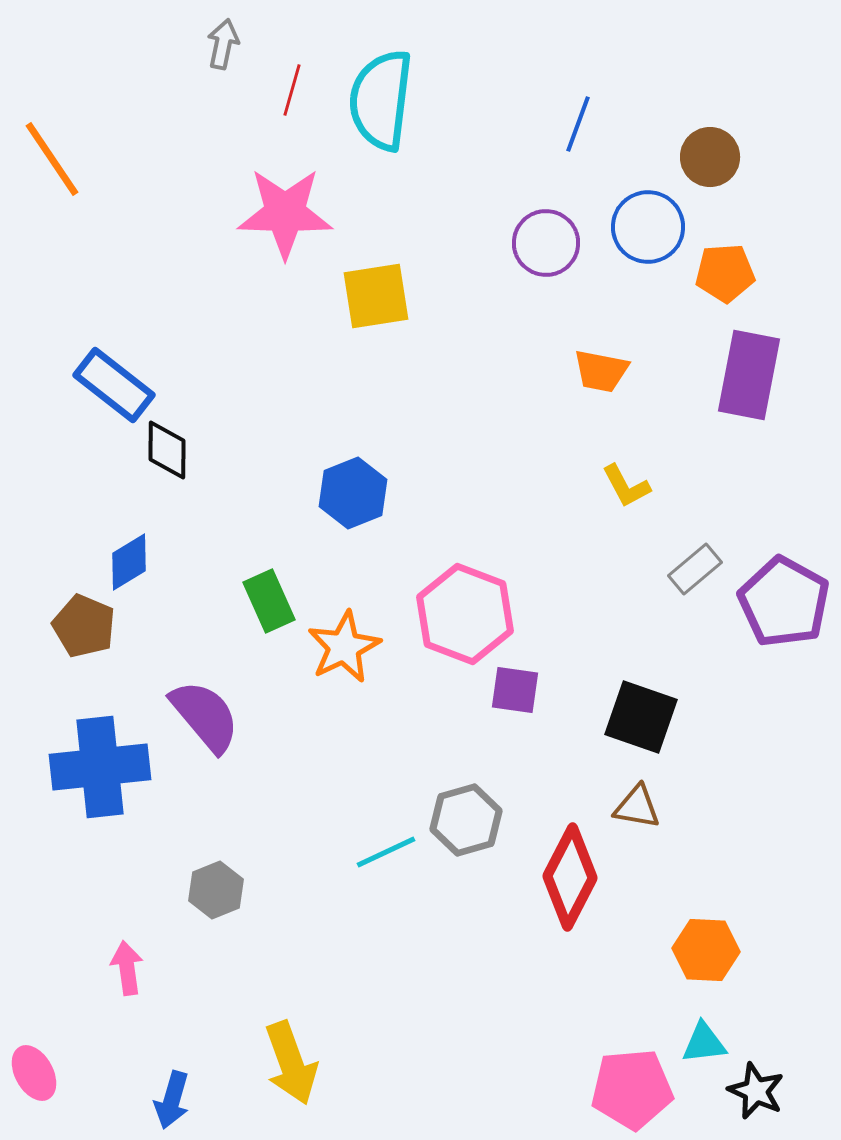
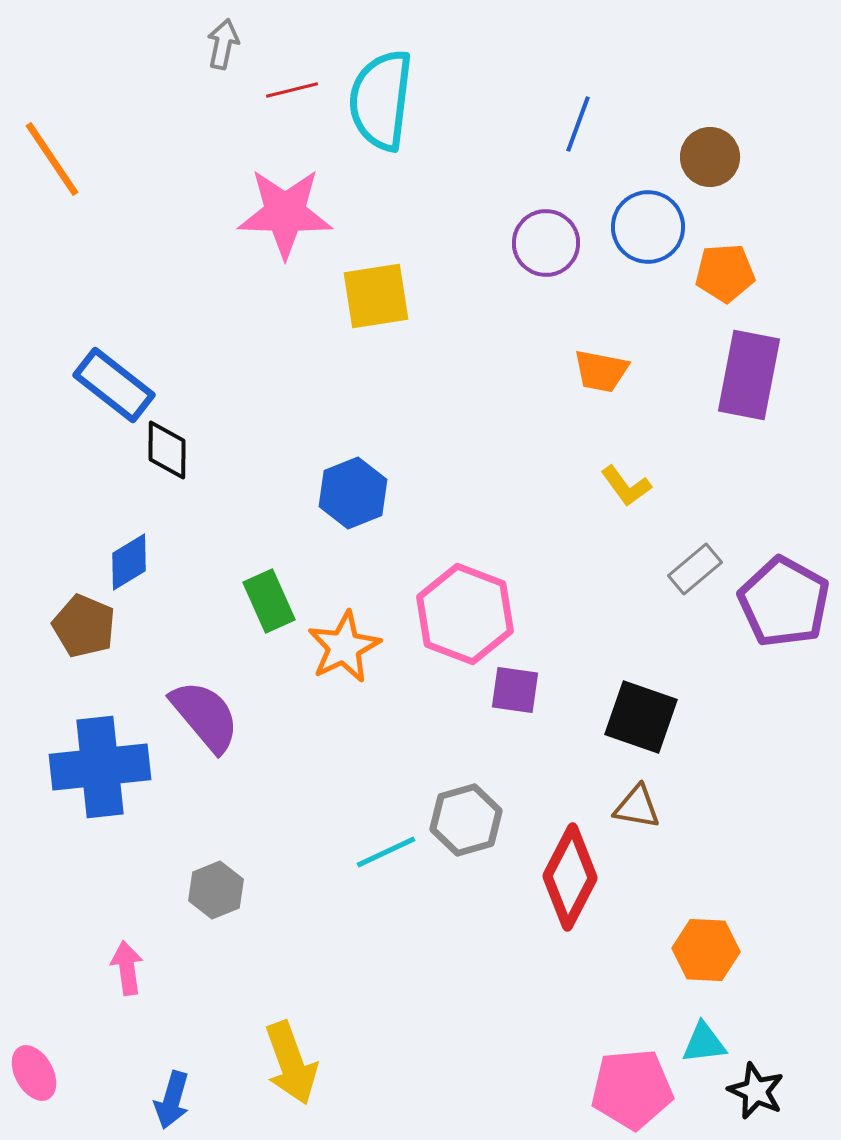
red line at (292, 90): rotated 60 degrees clockwise
yellow L-shape at (626, 486): rotated 8 degrees counterclockwise
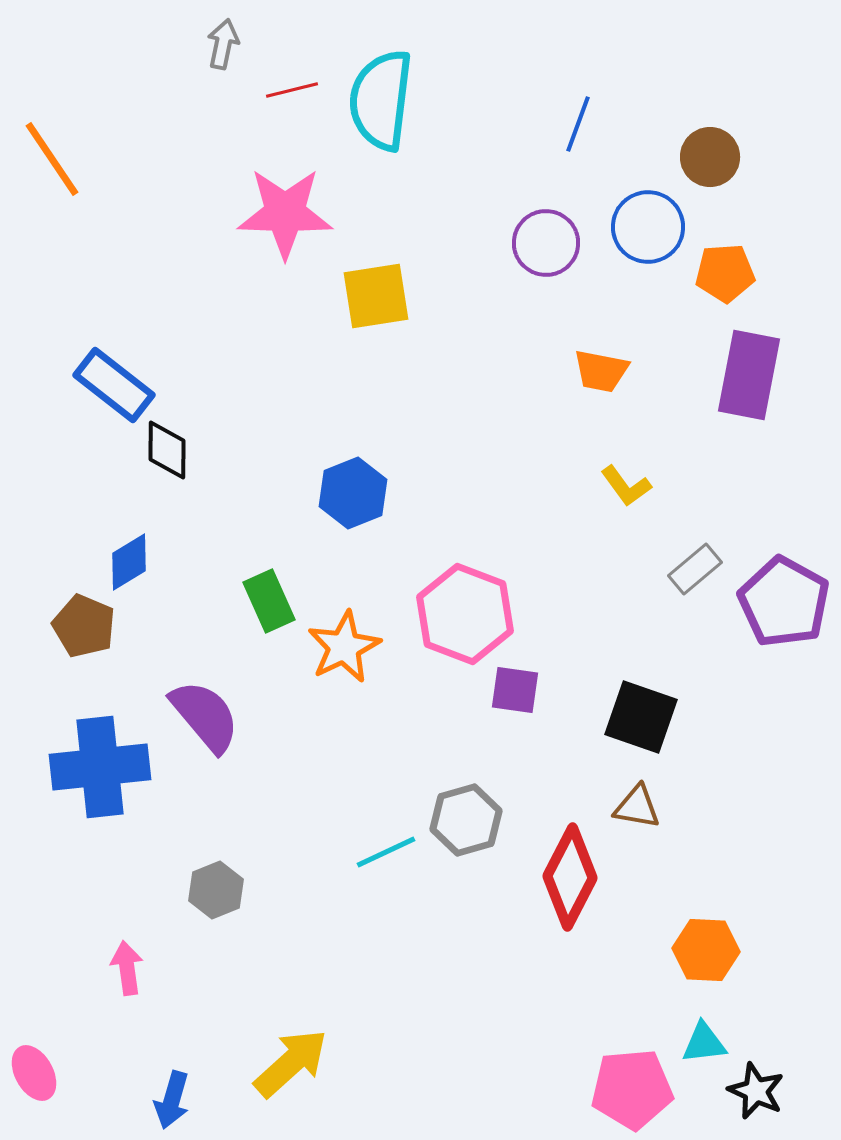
yellow arrow at (291, 1063): rotated 112 degrees counterclockwise
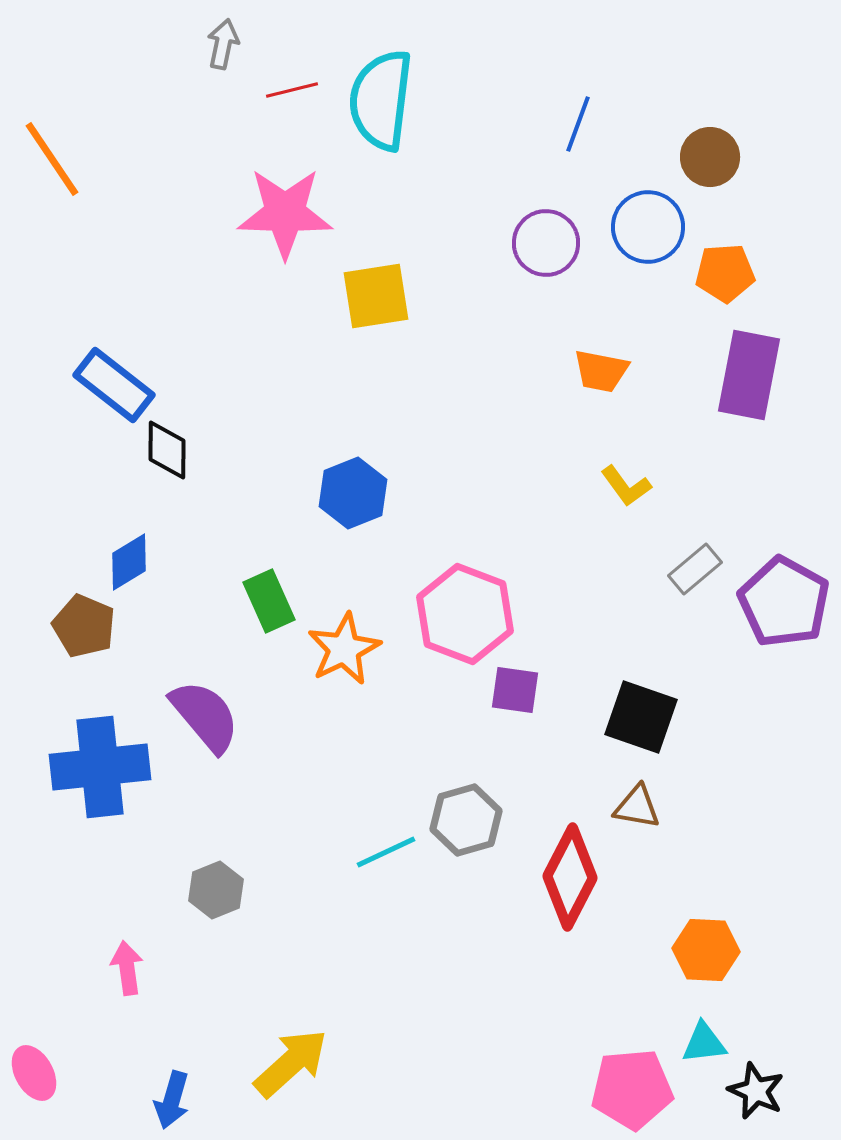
orange star at (344, 647): moved 2 px down
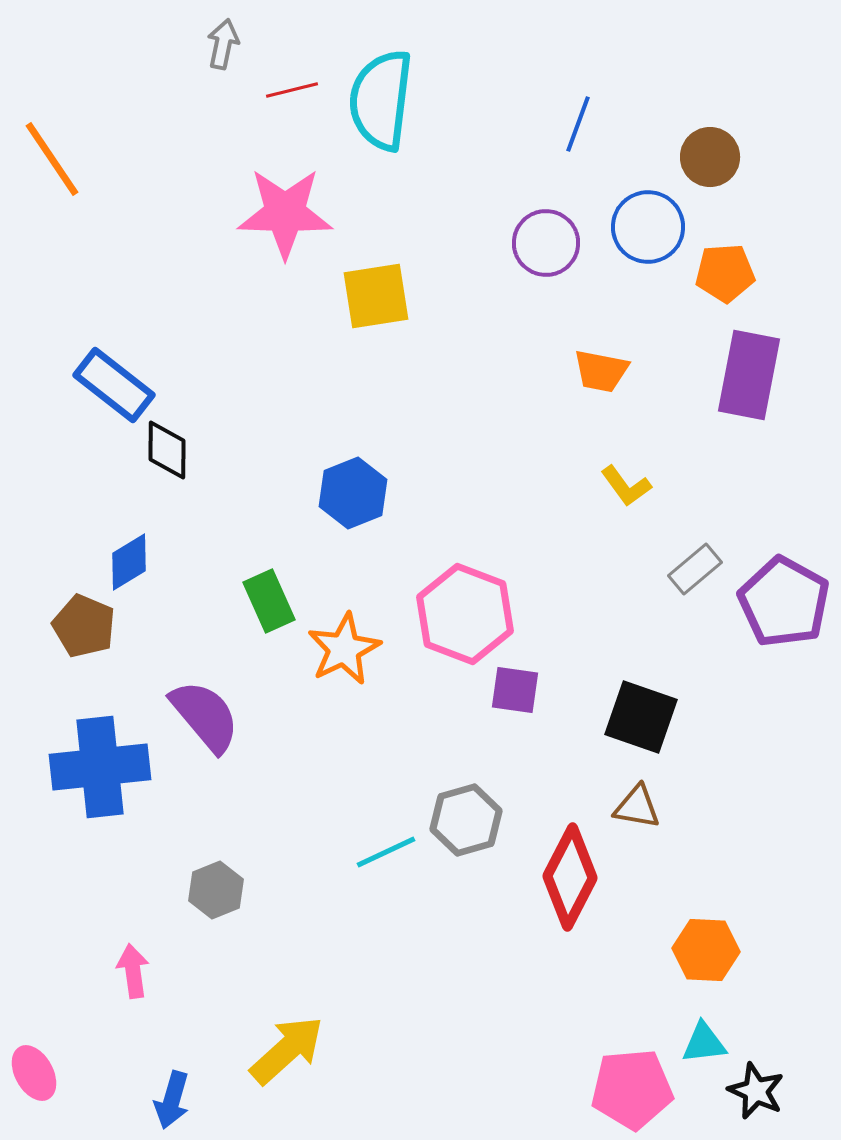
pink arrow at (127, 968): moved 6 px right, 3 px down
yellow arrow at (291, 1063): moved 4 px left, 13 px up
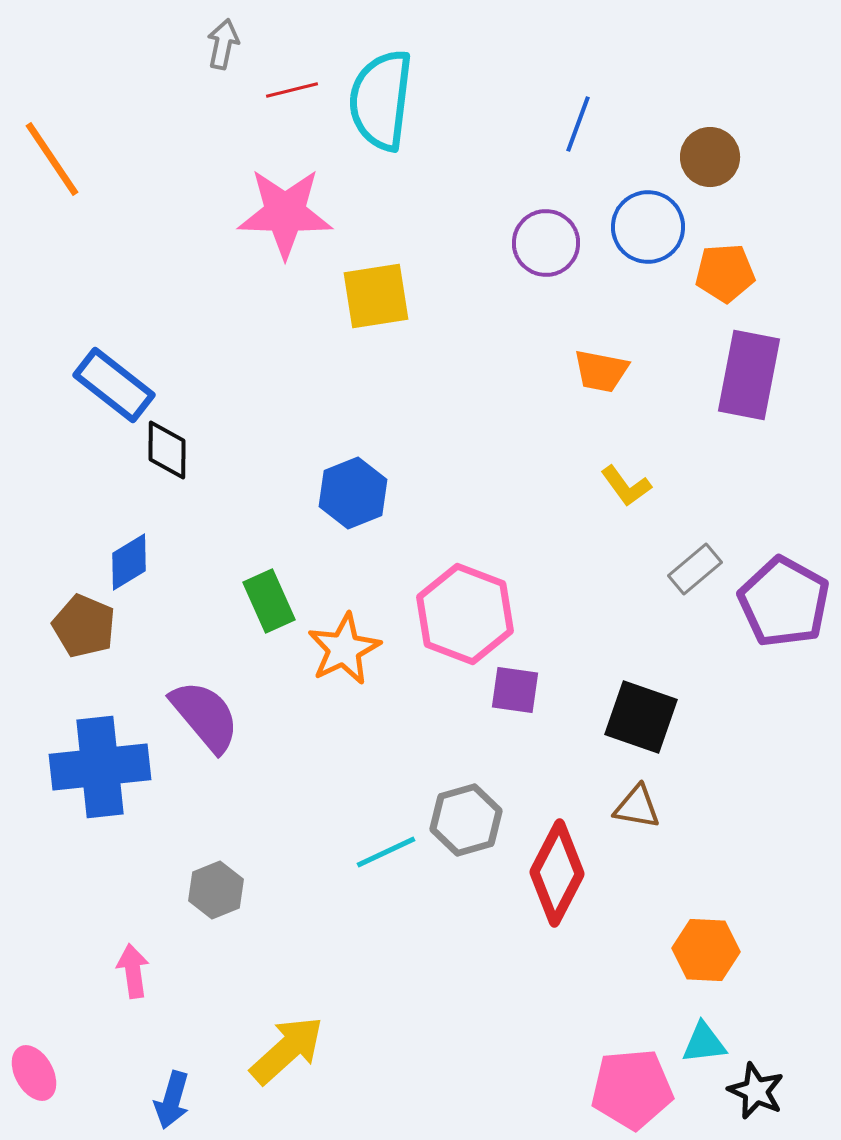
red diamond at (570, 877): moved 13 px left, 4 px up
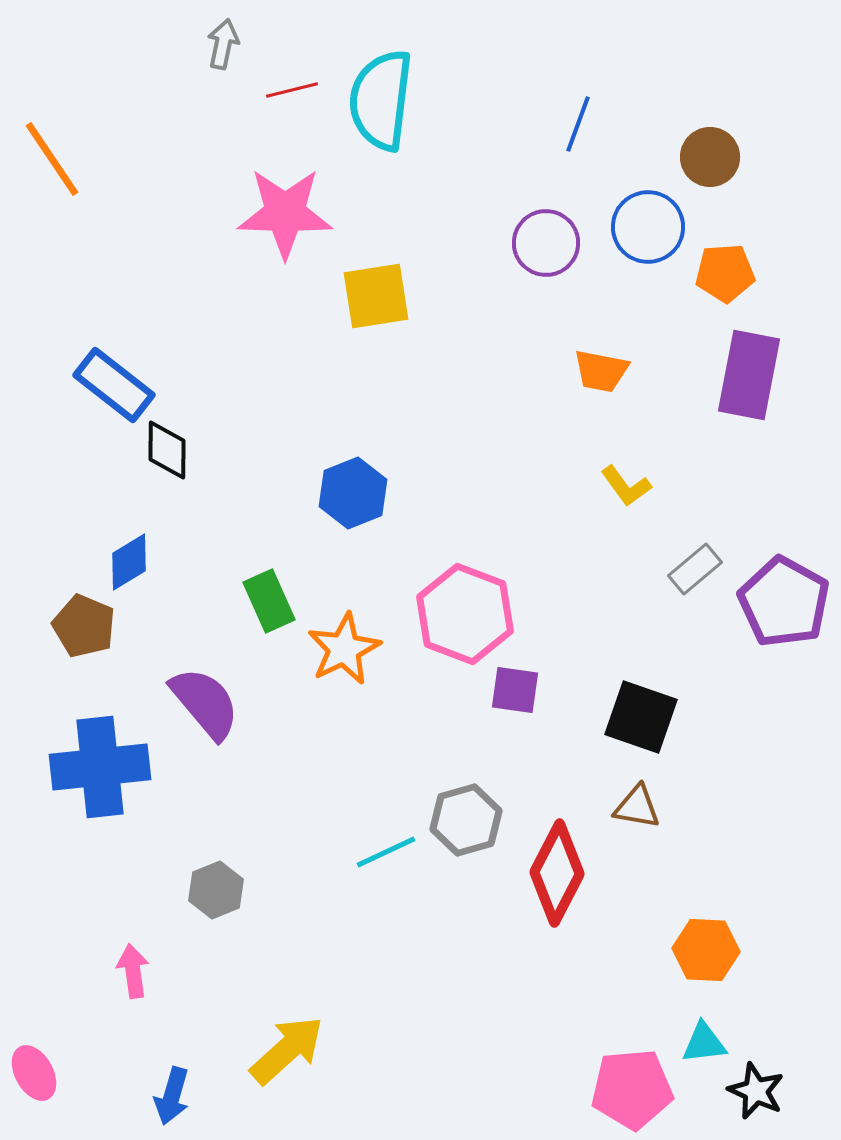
purple semicircle at (205, 716): moved 13 px up
blue arrow at (172, 1100): moved 4 px up
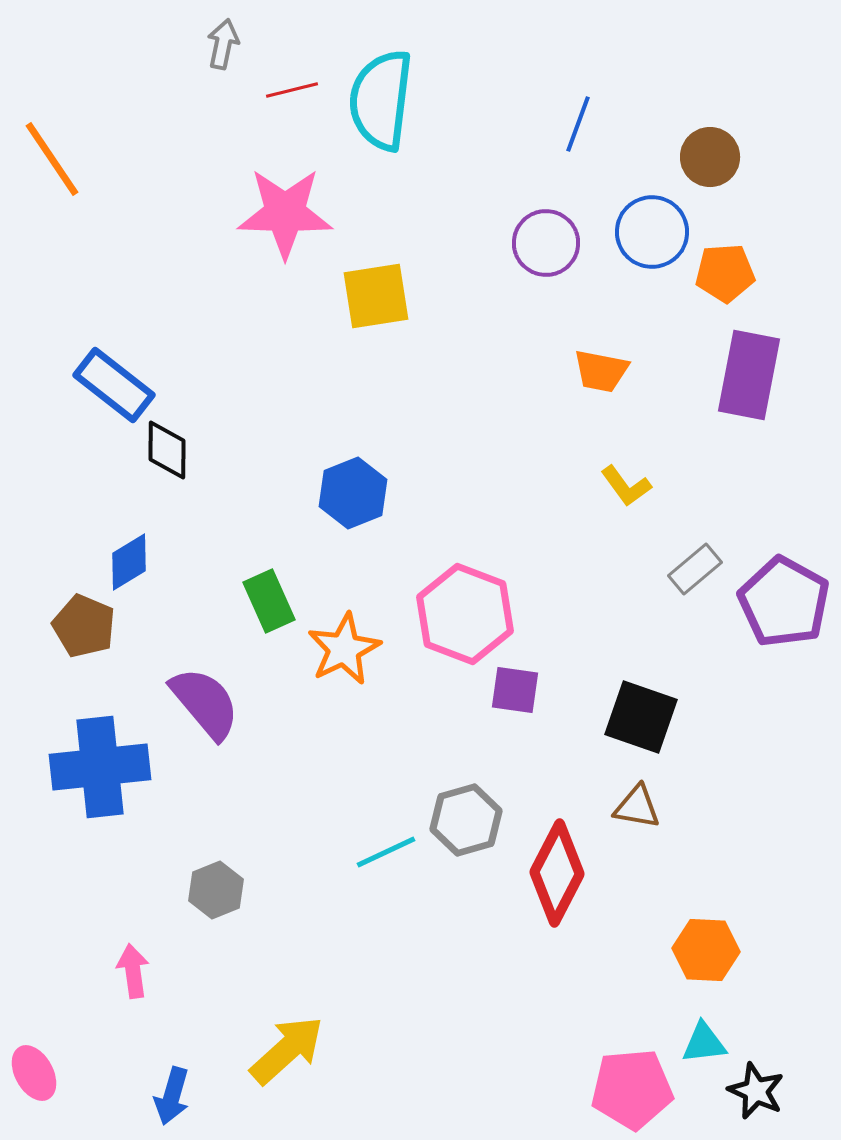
blue circle at (648, 227): moved 4 px right, 5 px down
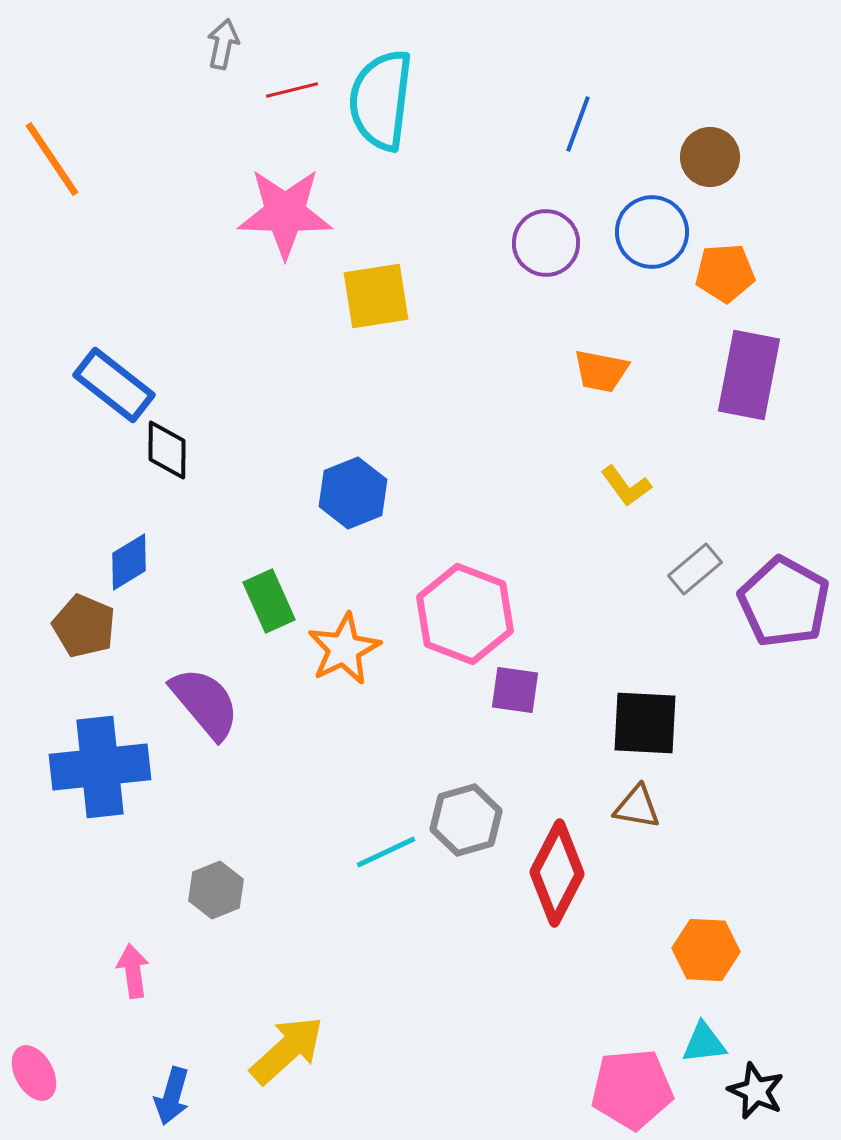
black square at (641, 717): moved 4 px right, 6 px down; rotated 16 degrees counterclockwise
